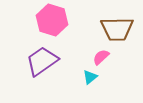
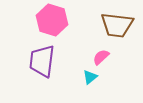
brown trapezoid: moved 4 px up; rotated 8 degrees clockwise
purple trapezoid: rotated 48 degrees counterclockwise
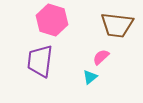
purple trapezoid: moved 2 px left
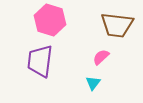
pink hexagon: moved 2 px left
cyan triangle: moved 3 px right, 6 px down; rotated 14 degrees counterclockwise
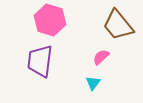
brown trapezoid: moved 1 px right; rotated 44 degrees clockwise
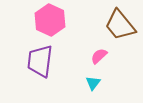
pink hexagon: rotated 8 degrees clockwise
brown trapezoid: moved 2 px right
pink semicircle: moved 2 px left, 1 px up
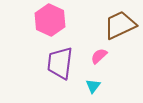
brown trapezoid: rotated 104 degrees clockwise
purple trapezoid: moved 20 px right, 2 px down
cyan triangle: moved 3 px down
